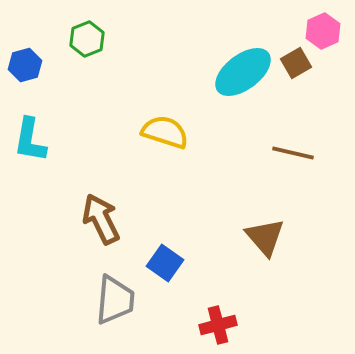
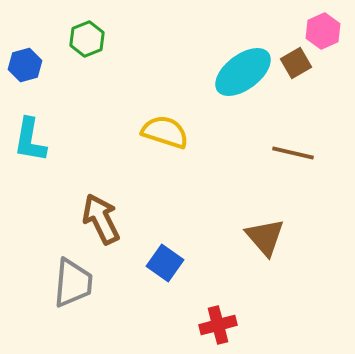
gray trapezoid: moved 42 px left, 17 px up
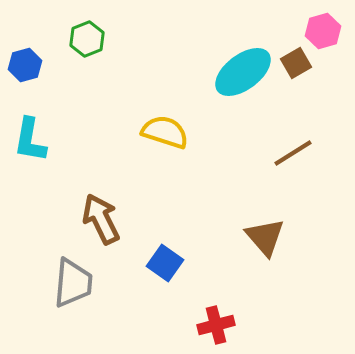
pink hexagon: rotated 8 degrees clockwise
brown line: rotated 45 degrees counterclockwise
red cross: moved 2 px left
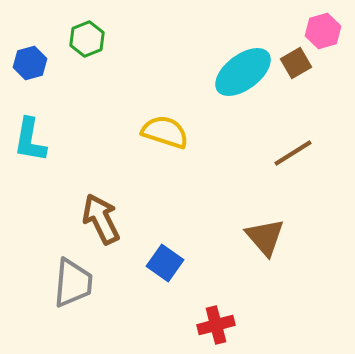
blue hexagon: moved 5 px right, 2 px up
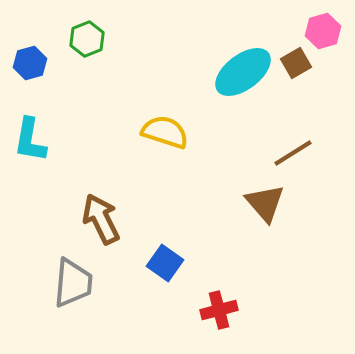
brown triangle: moved 34 px up
red cross: moved 3 px right, 15 px up
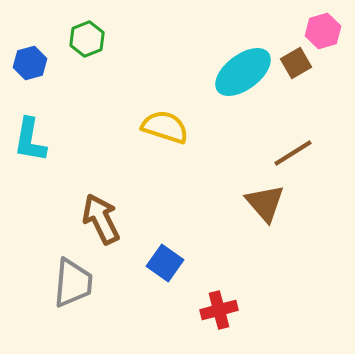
yellow semicircle: moved 5 px up
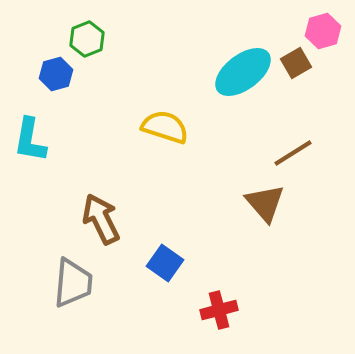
blue hexagon: moved 26 px right, 11 px down
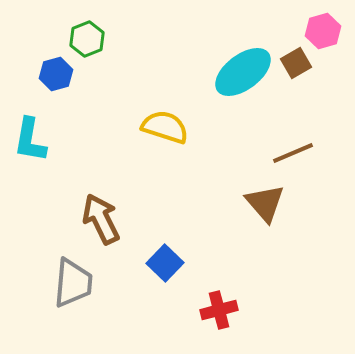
brown line: rotated 9 degrees clockwise
blue square: rotated 9 degrees clockwise
